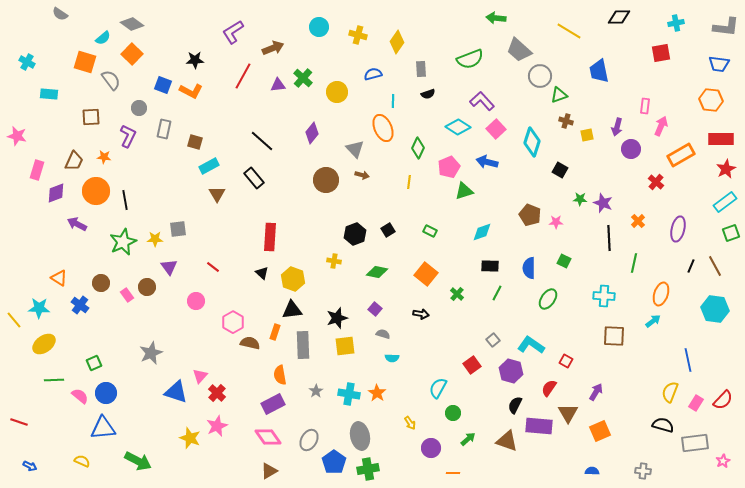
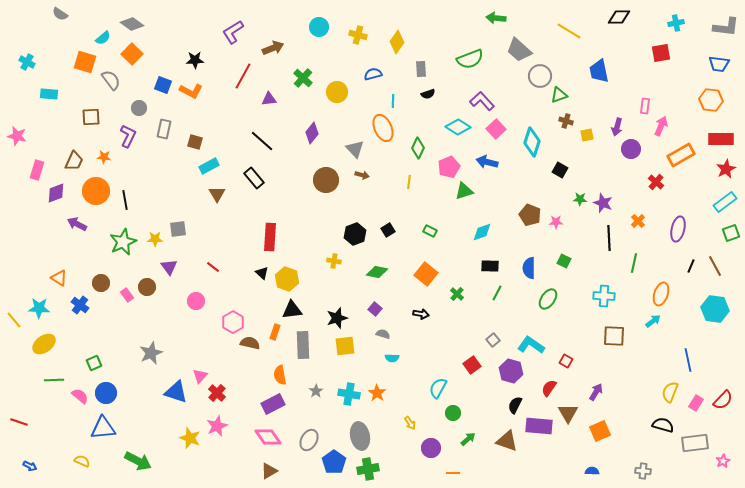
purple triangle at (278, 85): moved 9 px left, 14 px down
yellow hexagon at (293, 279): moved 6 px left
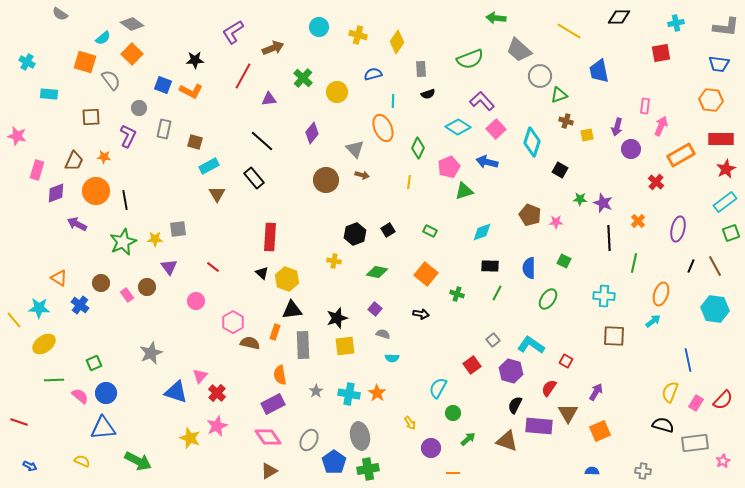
green cross at (457, 294): rotated 24 degrees counterclockwise
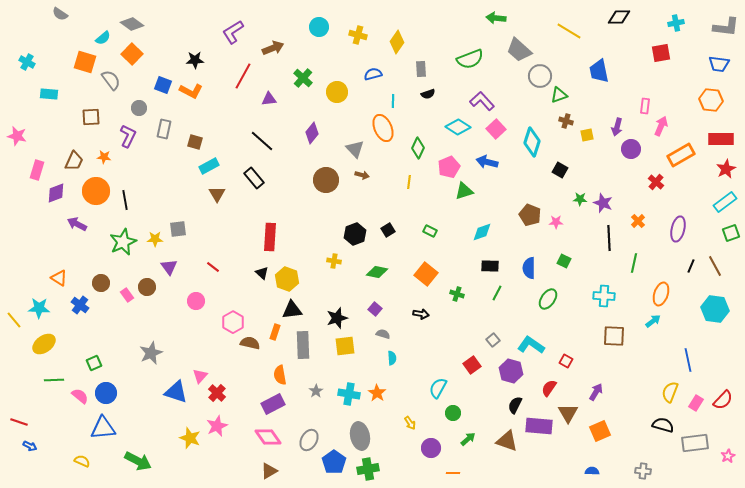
cyan semicircle at (392, 358): rotated 96 degrees counterclockwise
pink star at (723, 461): moved 5 px right, 5 px up
blue arrow at (30, 466): moved 20 px up
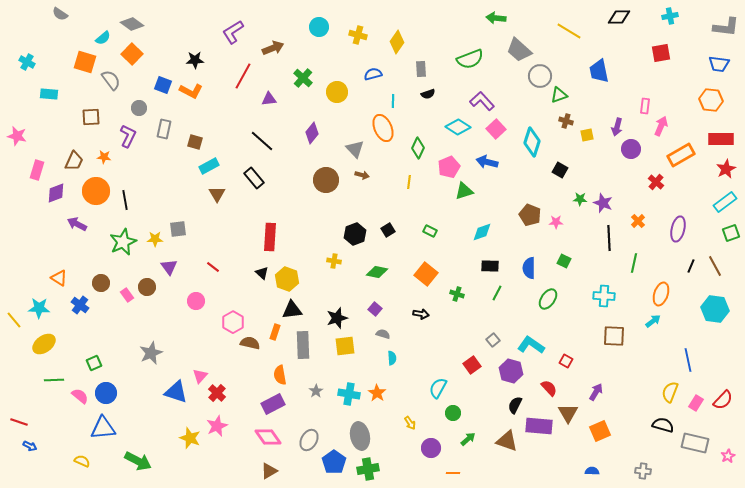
cyan cross at (676, 23): moved 6 px left, 7 px up
red semicircle at (549, 388): rotated 102 degrees clockwise
gray rectangle at (695, 443): rotated 20 degrees clockwise
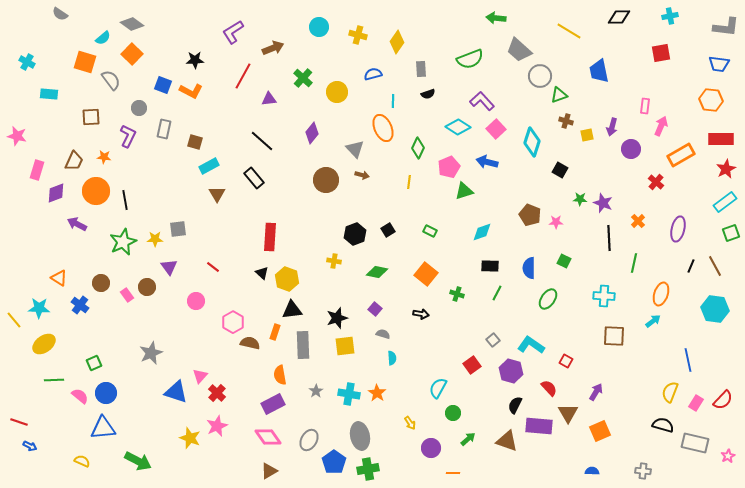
purple arrow at (617, 127): moved 5 px left
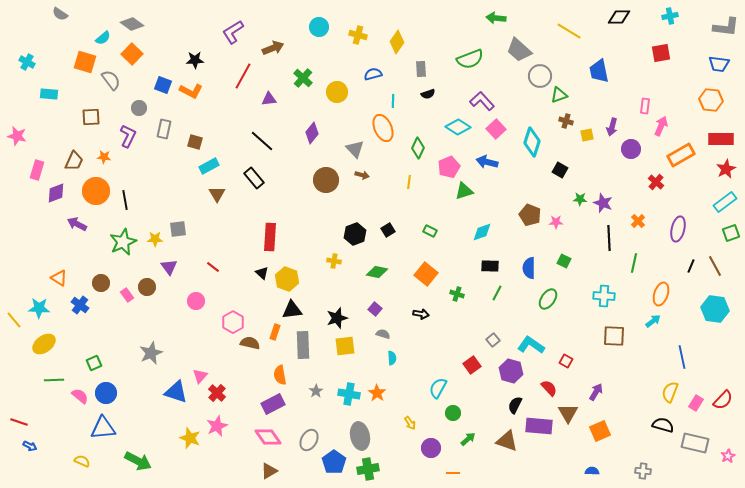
blue line at (688, 360): moved 6 px left, 3 px up
